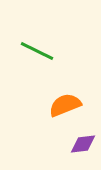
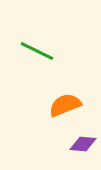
purple diamond: rotated 12 degrees clockwise
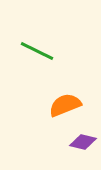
purple diamond: moved 2 px up; rotated 8 degrees clockwise
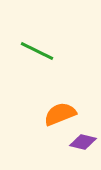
orange semicircle: moved 5 px left, 9 px down
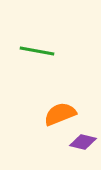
green line: rotated 16 degrees counterclockwise
